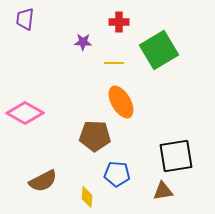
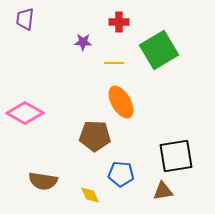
blue pentagon: moved 4 px right
brown semicircle: rotated 36 degrees clockwise
yellow diamond: moved 3 px right, 2 px up; rotated 30 degrees counterclockwise
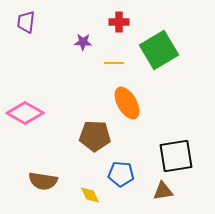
purple trapezoid: moved 1 px right, 3 px down
orange ellipse: moved 6 px right, 1 px down
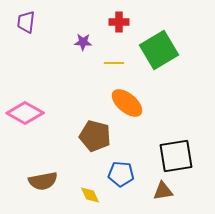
orange ellipse: rotated 20 degrees counterclockwise
brown pentagon: rotated 12 degrees clockwise
brown semicircle: rotated 20 degrees counterclockwise
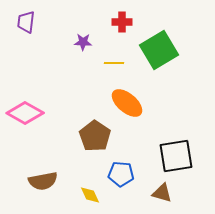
red cross: moved 3 px right
brown pentagon: rotated 20 degrees clockwise
brown triangle: moved 1 px left, 2 px down; rotated 25 degrees clockwise
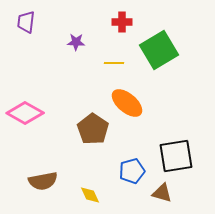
purple star: moved 7 px left
brown pentagon: moved 2 px left, 7 px up
blue pentagon: moved 11 px right, 3 px up; rotated 20 degrees counterclockwise
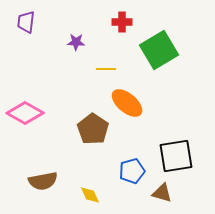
yellow line: moved 8 px left, 6 px down
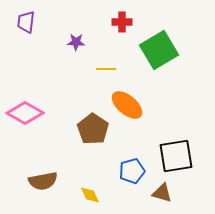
orange ellipse: moved 2 px down
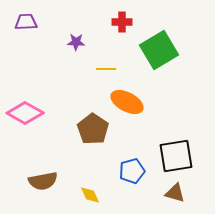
purple trapezoid: rotated 80 degrees clockwise
orange ellipse: moved 3 px up; rotated 12 degrees counterclockwise
brown triangle: moved 13 px right
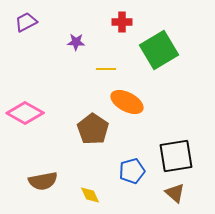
purple trapezoid: rotated 25 degrees counterclockwise
brown triangle: rotated 25 degrees clockwise
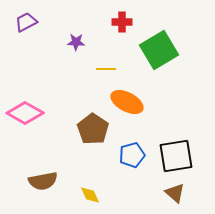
blue pentagon: moved 16 px up
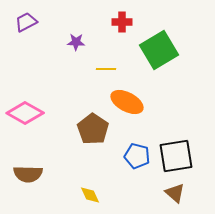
blue pentagon: moved 5 px right, 1 px down; rotated 30 degrees clockwise
brown semicircle: moved 15 px left, 7 px up; rotated 12 degrees clockwise
